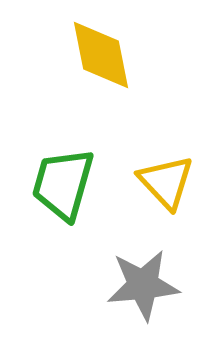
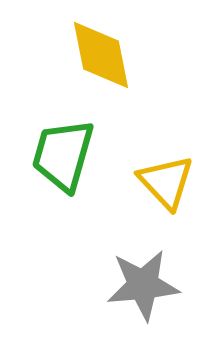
green trapezoid: moved 29 px up
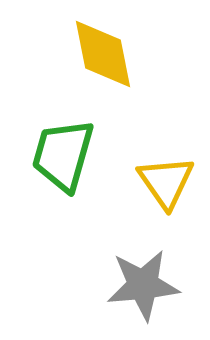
yellow diamond: moved 2 px right, 1 px up
yellow triangle: rotated 8 degrees clockwise
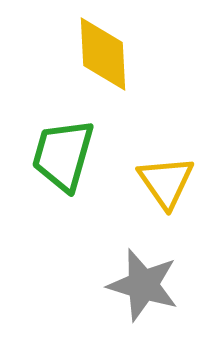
yellow diamond: rotated 8 degrees clockwise
gray star: rotated 22 degrees clockwise
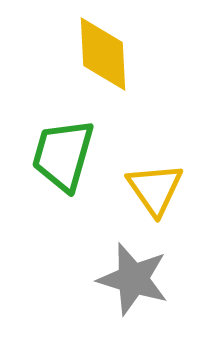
yellow triangle: moved 11 px left, 7 px down
gray star: moved 10 px left, 6 px up
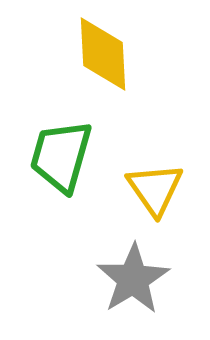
green trapezoid: moved 2 px left, 1 px down
gray star: rotated 24 degrees clockwise
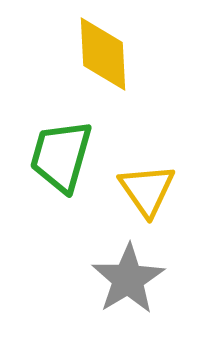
yellow triangle: moved 8 px left, 1 px down
gray star: moved 5 px left
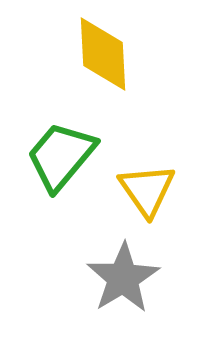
green trapezoid: rotated 24 degrees clockwise
gray star: moved 5 px left, 1 px up
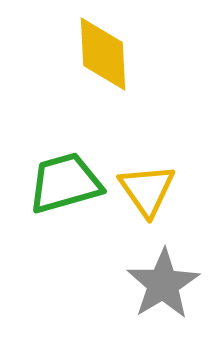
green trapezoid: moved 4 px right, 27 px down; rotated 34 degrees clockwise
gray star: moved 40 px right, 6 px down
